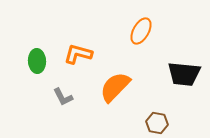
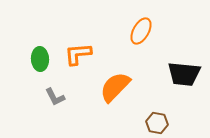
orange L-shape: rotated 20 degrees counterclockwise
green ellipse: moved 3 px right, 2 px up
gray L-shape: moved 8 px left
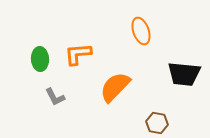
orange ellipse: rotated 48 degrees counterclockwise
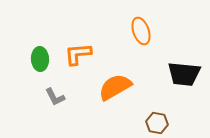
orange semicircle: rotated 16 degrees clockwise
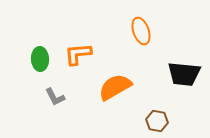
brown hexagon: moved 2 px up
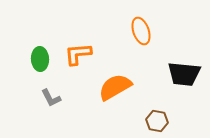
gray L-shape: moved 4 px left, 1 px down
